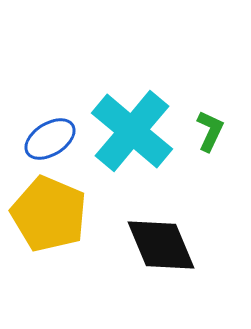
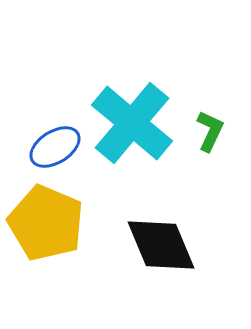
cyan cross: moved 8 px up
blue ellipse: moved 5 px right, 8 px down
yellow pentagon: moved 3 px left, 9 px down
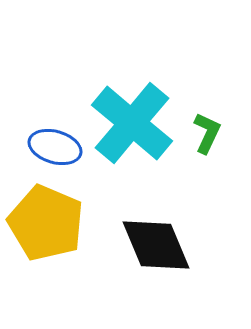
green L-shape: moved 3 px left, 2 px down
blue ellipse: rotated 48 degrees clockwise
black diamond: moved 5 px left
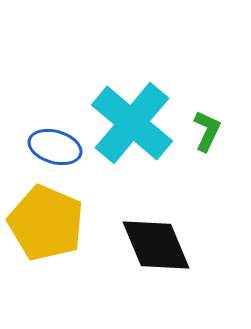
green L-shape: moved 2 px up
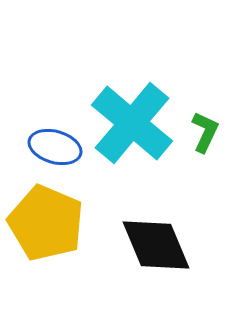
green L-shape: moved 2 px left, 1 px down
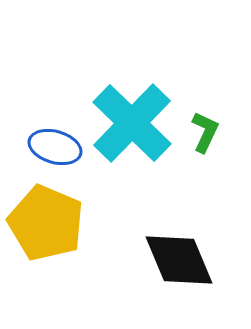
cyan cross: rotated 4 degrees clockwise
black diamond: moved 23 px right, 15 px down
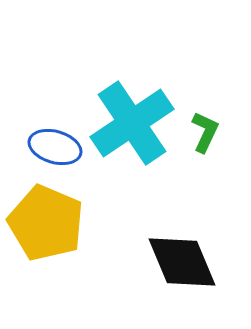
cyan cross: rotated 12 degrees clockwise
black diamond: moved 3 px right, 2 px down
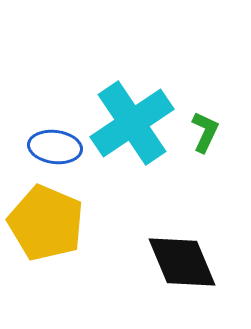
blue ellipse: rotated 9 degrees counterclockwise
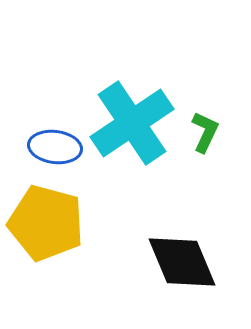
yellow pentagon: rotated 8 degrees counterclockwise
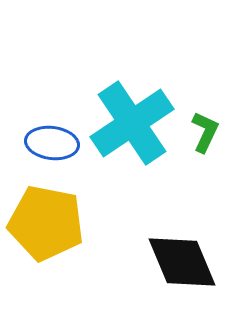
blue ellipse: moved 3 px left, 4 px up
yellow pentagon: rotated 4 degrees counterclockwise
